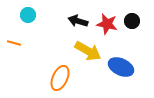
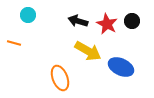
red star: rotated 15 degrees clockwise
orange ellipse: rotated 45 degrees counterclockwise
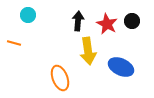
black arrow: rotated 78 degrees clockwise
yellow arrow: rotated 52 degrees clockwise
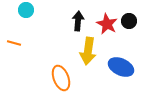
cyan circle: moved 2 px left, 5 px up
black circle: moved 3 px left
yellow arrow: rotated 16 degrees clockwise
orange ellipse: moved 1 px right
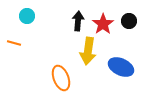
cyan circle: moved 1 px right, 6 px down
red star: moved 4 px left; rotated 10 degrees clockwise
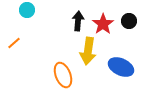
cyan circle: moved 6 px up
orange line: rotated 56 degrees counterclockwise
orange ellipse: moved 2 px right, 3 px up
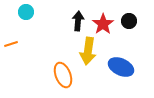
cyan circle: moved 1 px left, 2 px down
orange line: moved 3 px left, 1 px down; rotated 24 degrees clockwise
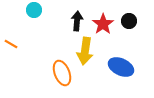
cyan circle: moved 8 px right, 2 px up
black arrow: moved 1 px left
orange line: rotated 48 degrees clockwise
yellow arrow: moved 3 px left
orange ellipse: moved 1 px left, 2 px up
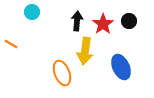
cyan circle: moved 2 px left, 2 px down
blue ellipse: rotated 40 degrees clockwise
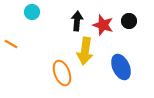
red star: moved 1 px down; rotated 20 degrees counterclockwise
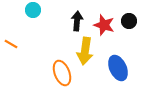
cyan circle: moved 1 px right, 2 px up
red star: moved 1 px right
blue ellipse: moved 3 px left, 1 px down
